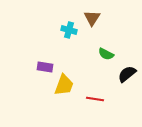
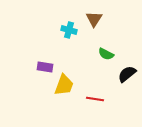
brown triangle: moved 2 px right, 1 px down
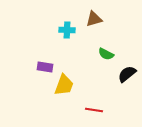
brown triangle: rotated 42 degrees clockwise
cyan cross: moved 2 px left; rotated 14 degrees counterclockwise
red line: moved 1 px left, 11 px down
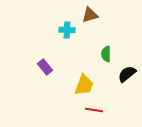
brown triangle: moved 4 px left, 4 px up
green semicircle: rotated 63 degrees clockwise
purple rectangle: rotated 42 degrees clockwise
yellow trapezoid: moved 20 px right
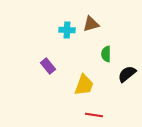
brown triangle: moved 1 px right, 9 px down
purple rectangle: moved 3 px right, 1 px up
red line: moved 5 px down
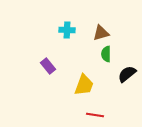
brown triangle: moved 10 px right, 9 px down
red line: moved 1 px right
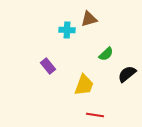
brown triangle: moved 12 px left, 14 px up
green semicircle: rotated 133 degrees counterclockwise
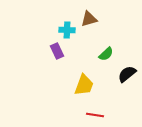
purple rectangle: moved 9 px right, 15 px up; rotated 14 degrees clockwise
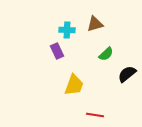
brown triangle: moved 6 px right, 5 px down
yellow trapezoid: moved 10 px left
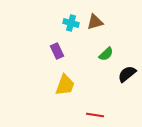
brown triangle: moved 2 px up
cyan cross: moved 4 px right, 7 px up; rotated 14 degrees clockwise
yellow trapezoid: moved 9 px left
